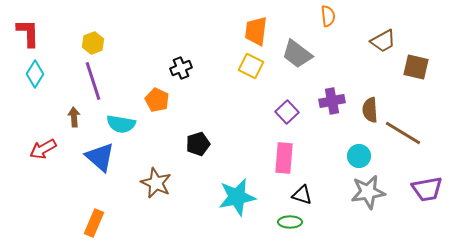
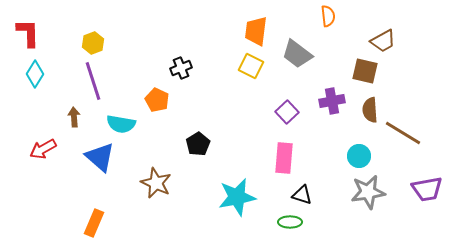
brown square: moved 51 px left, 4 px down
black pentagon: rotated 15 degrees counterclockwise
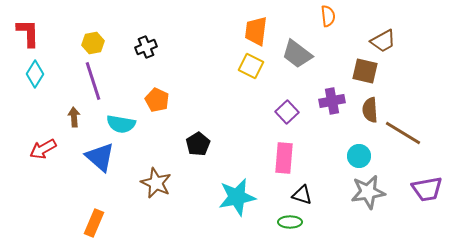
yellow hexagon: rotated 10 degrees clockwise
black cross: moved 35 px left, 21 px up
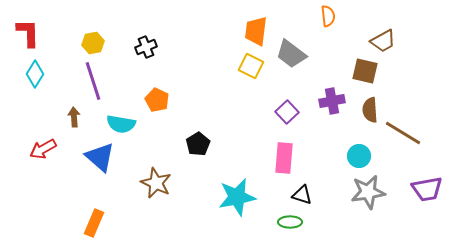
gray trapezoid: moved 6 px left
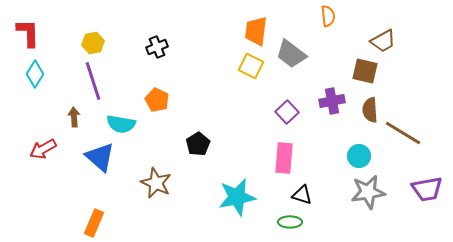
black cross: moved 11 px right
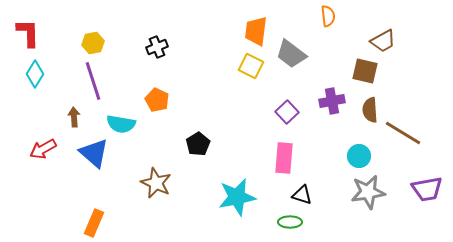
blue triangle: moved 6 px left, 4 px up
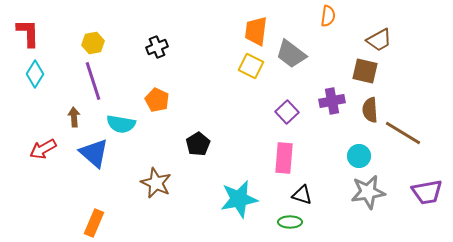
orange semicircle: rotated 15 degrees clockwise
brown trapezoid: moved 4 px left, 1 px up
purple trapezoid: moved 3 px down
cyan star: moved 2 px right, 2 px down
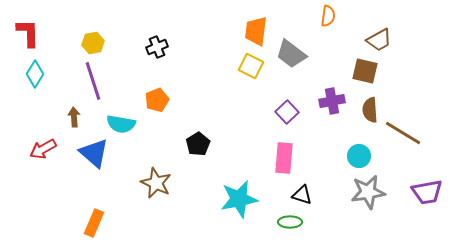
orange pentagon: rotated 25 degrees clockwise
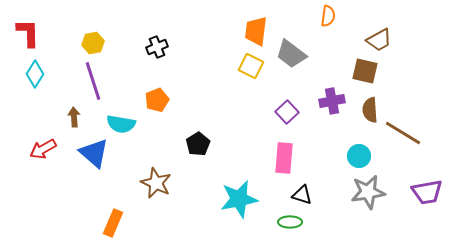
orange rectangle: moved 19 px right
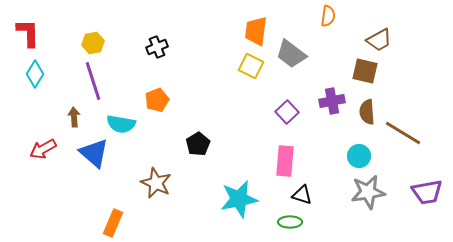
brown semicircle: moved 3 px left, 2 px down
pink rectangle: moved 1 px right, 3 px down
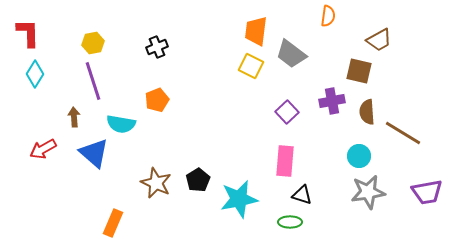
brown square: moved 6 px left
black pentagon: moved 36 px down
